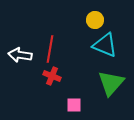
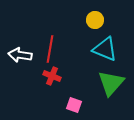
cyan triangle: moved 4 px down
pink square: rotated 21 degrees clockwise
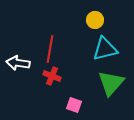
cyan triangle: rotated 36 degrees counterclockwise
white arrow: moved 2 px left, 8 px down
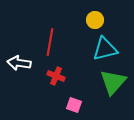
red line: moved 7 px up
white arrow: moved 1 px right
red cross: moved 4 px right
green triangle: moved 2 px right, 1 px up
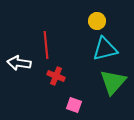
yellow circle: moved 2 px right, 1 px down
red line: moved 4 px left, 3 px down; rotated 16 degrees counterclockwise
